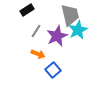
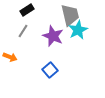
gray line: moved 13 px left
purple star: moved 4 px left; rotated 25 degrees counterclockwise
orange arrow: moved 28 px left, 3 px down
blue square: moved 3 px left
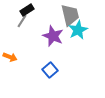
gray line: moved 1 px left, 10 px up
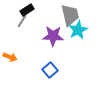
purple star: rotated 20 degrees counterclockwise
